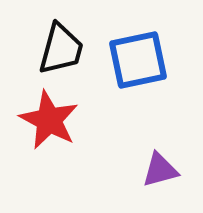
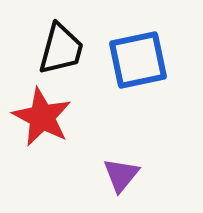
red star: moved 7 px left, 3 px up
purple triangle: moved 39 px left, 5 px down; rotated 36 degrees counterclockwise
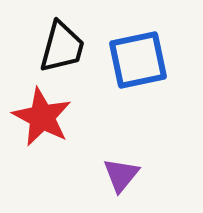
black trapezoid: moved 1 px right, 2 px up
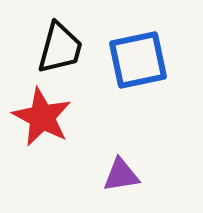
black trapezoid: moved 2 px left, 1 px down
purple triangle: rotated 42 degrees clockwise
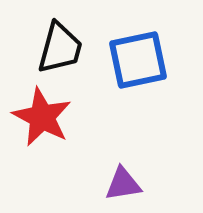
purple triangle: moved 2 px right, 9 px down
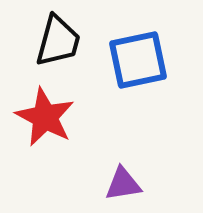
black trapezoid: moved 2 px left, 7 px up
red star: moved 3 px right
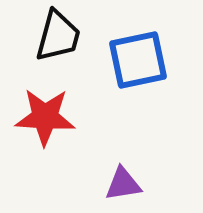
black trapezoid: moved 5 px up
red star: rotated 24 degrees counterclockwise
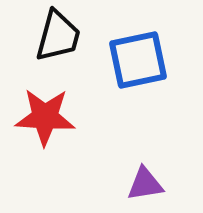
purple triangle: moved 22 px right
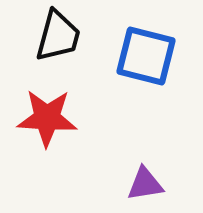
blue square: moved 8 px right, 4 px up; rotated 26 degrees clockwise
red star: moved 2 px right, 1 px down
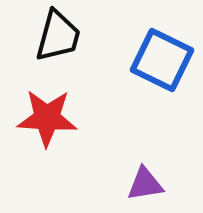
blue square: moved 16 px right, 4 px down; rotated 12 degrees clockwise
